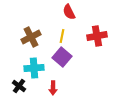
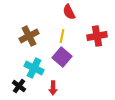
brown cross: moved 2 px left, 1 px up
cyan cross: rotated 30 degrees clockwise
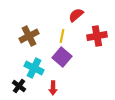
red semicircle: moved 7 px right, 3 px down; rotated 77 degrees clockwise
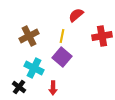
red cross: moved 5 px right
black cross: moved 1 px down
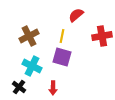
purple square: rotated 24 degrees counterclockwise
cyan cross: moved 2 px left, 2 px up
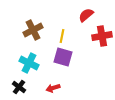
red semicircle: moved 10 px right
brown cross: moved 4 px right, 6 px up
purple square: moved 1 px right
cyan cross: moved 3 px left, 3 px up
red arrow: rotated 72 degrees clockwise
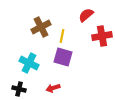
brown cross: moved 8 px right, 3 px up
black cross: moved 2 px down; rotated 24 degrees counterclockwise
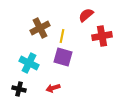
brown cross: moved 1 px left, 1 px down
